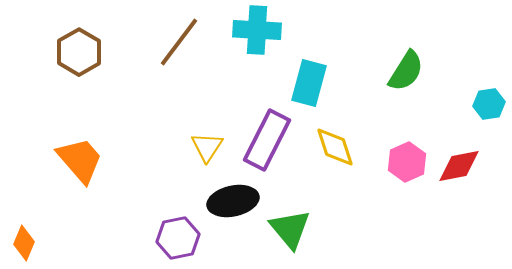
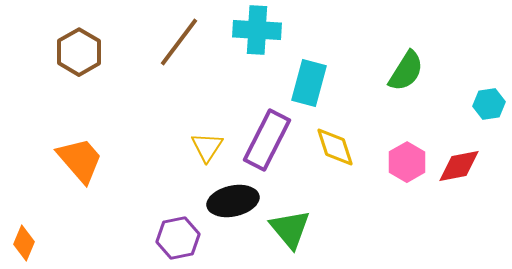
pink hexagon: rotated 6 degrees counterclockwise
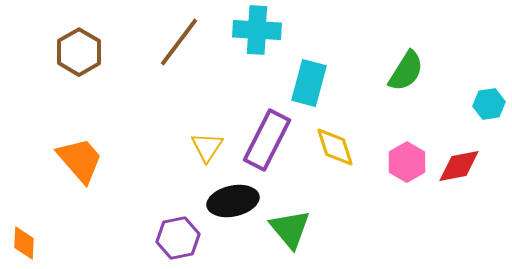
orange diamond: rotated 20 degrees counterclockwise
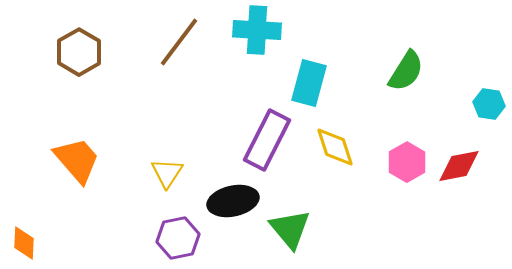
cyan hexagon: rotated 16 degrees clockwise
yellow triangle: moved 40 px left, 26 px down
orange trapezoid: moved 3 px left
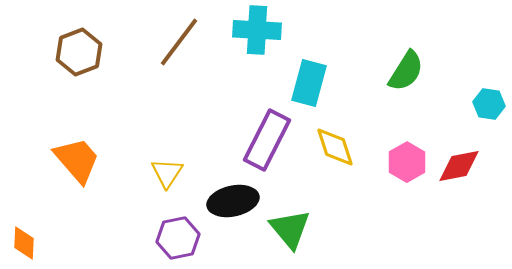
brown hexagon: rotated 9 degrees clockwise
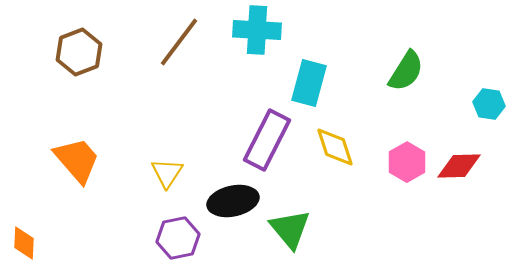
red diamond: rotated 9 degrees clockwise
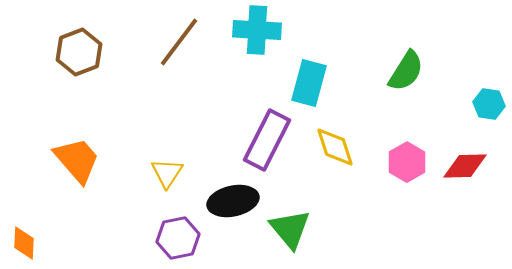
red diamond: moved 6 px right
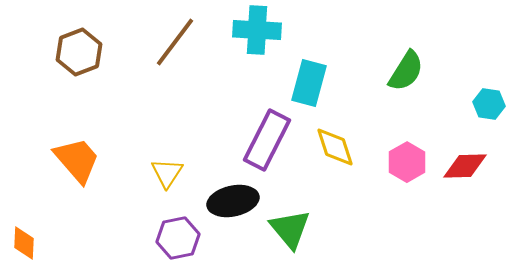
brown line: moved 4 px left
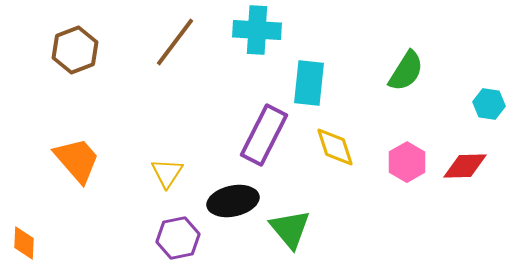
brown hexagon: moved 4 px left, 2 px up
cyan rectangle: rotated 9 degrees counterclockwise
purple rectangle: moved 3 px left, 5 px up
